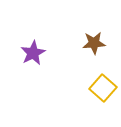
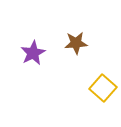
brown star: moved 18 px left
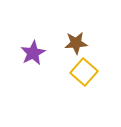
yellow square: moved 19 px left, 16 px up
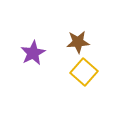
brown star: moved 2 px right, 1 px up
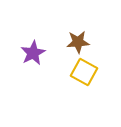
yellow square: rotated 12 degrees counterclockwise
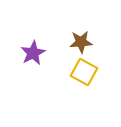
brown star: moved 3 px right
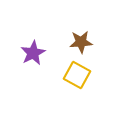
yellow square: moved 7 px left, 3 px down
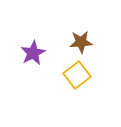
yellow square: rotated 24 degrees clockwise
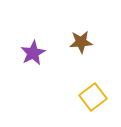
yellow square: moved 16 px right, 22 px down
